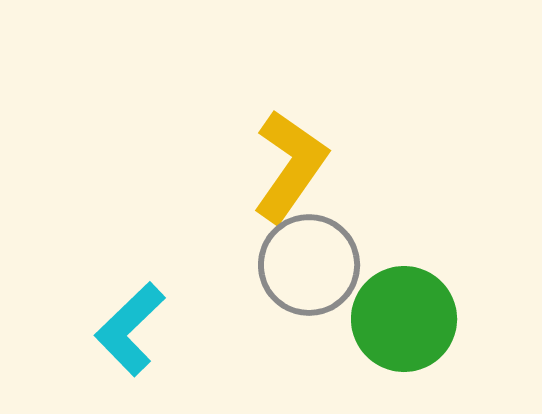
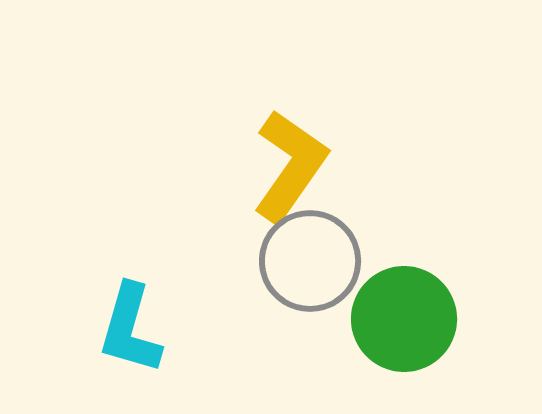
gray circle: moved 1 px right, 4 px up
cyan L-shape: rotated 30 degrees counterclockwise
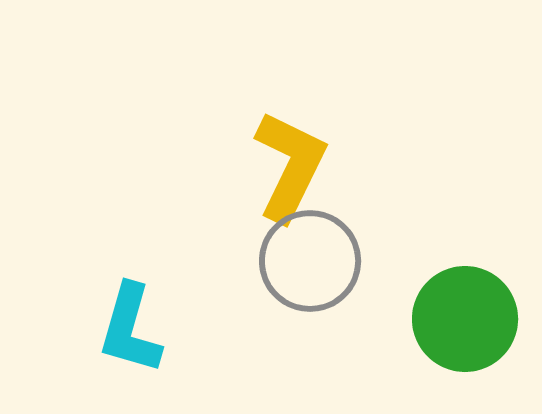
yellow L-shape: rotated 9 degrees counterclockwise
green circle: moved 61 px right
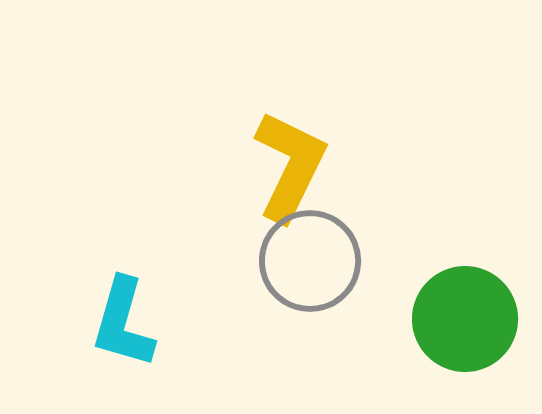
cyan L-shape: moved 7 px left, 6 px up
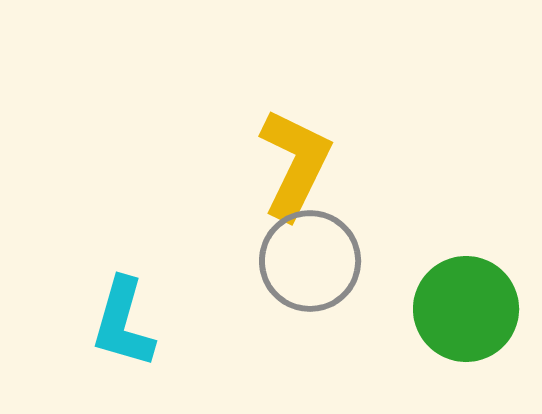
yellow L-shape: moved 5 px right, 2 px up
green circle: moved 1 px right, 10 px up
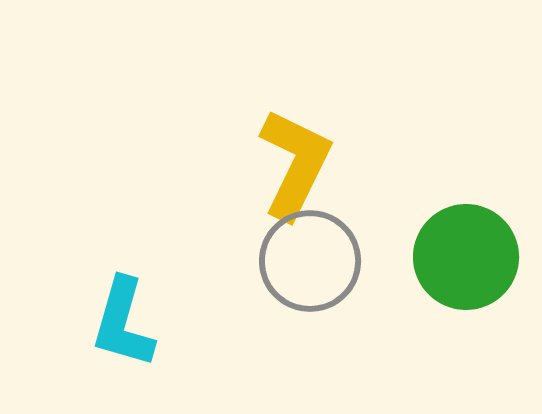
green circle: moved 52 px up
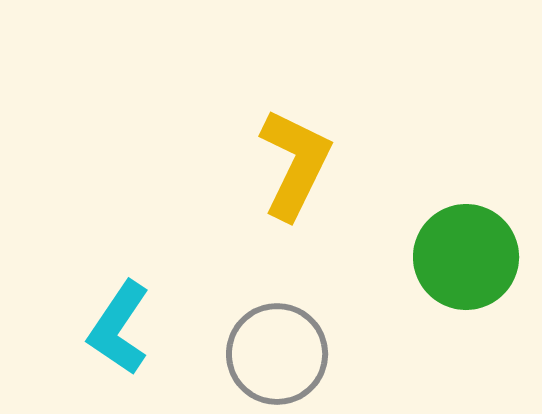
gray circle: moved 33 px left, 93 px down
cyan L-shape: moved 4 px left, 5 px down; rotated 18 degrees clockwise
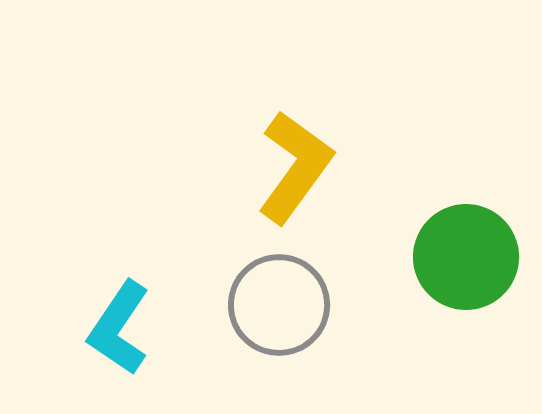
yellow L-shape: moved 3 px down; rotated 10 degrees clockwise
gray circle: moved 2 px right, 49 px up
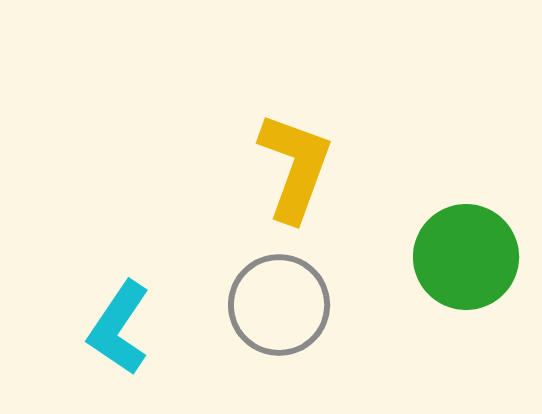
yellow L-shape: rotated 16 degrees counterclockwise
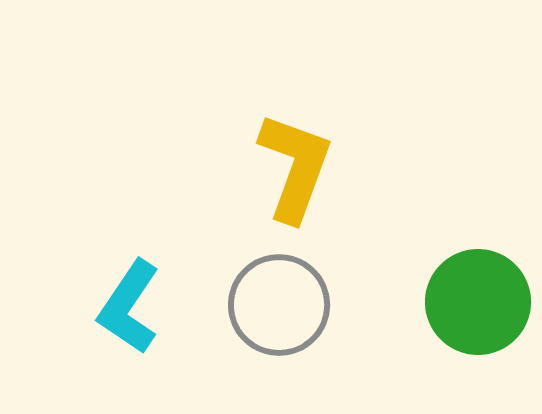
green circle: moved 12 px right, 45 px down
cyan L-shape: moved 10 px right, 21 px up
